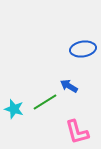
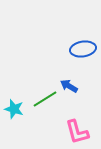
green line: moved 3 px up
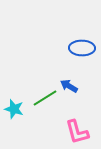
blue ellipse: moved 1 px left, 1 px up; rotated 10 degrees clockwise
green line: moved 1 px up
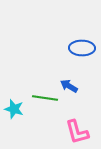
green line: rotated 40 degrees clockwise
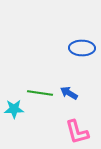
blue arrow: moved 7 px down
green line: moved 5 px left, 5 px up
cyan star: rotated 18 degrees counterclockwise
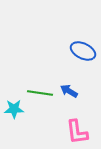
blue ellipse: moved 1 px right, 3 px down; rotated 25 degrees clockwise
blue arrow: moved 2 px up
pink L-shape: rotated 8 degrees clockwise
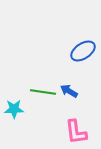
blue ellipse: rotated 60 degrees counterclockwise
green line: moved 3 px right, 1 px up
pink L-shape: moved 1 px left
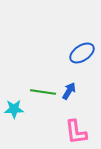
blue ellipse: moved 1 px left, 2 px down
blue arrow: rotated 90 degrees clockwise
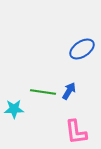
blue ellipse: moved 4 px up
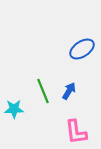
green line: moved 1 px up; rotated 60 degrees clockwise
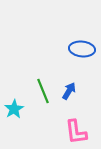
blue ellipse: rotated 40 degrees clockwise
cyan star: rotated 30 degrees counterclockwise
